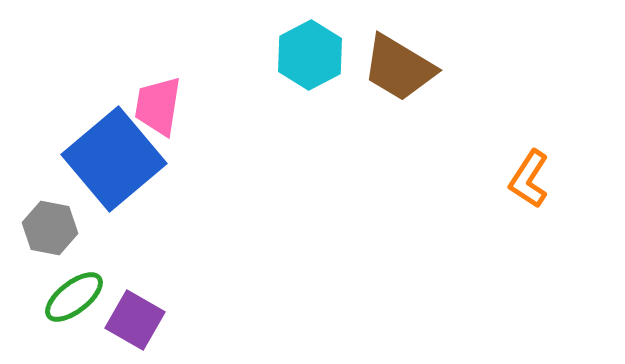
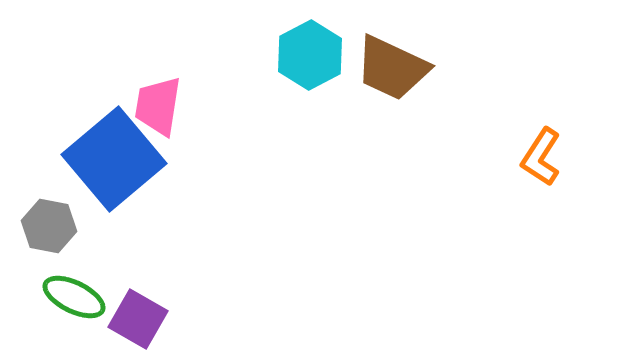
brown trapezoid: moved 7 px left; rotated 6 degrees counterclockwise
orange L-shape: moved 12 px right, 22 px up
gray hexagon: moved 1 px left, 2 px up
green ellipse: rotated 64 degrees clockwise
purple square: moved 3 px right, 1 px up
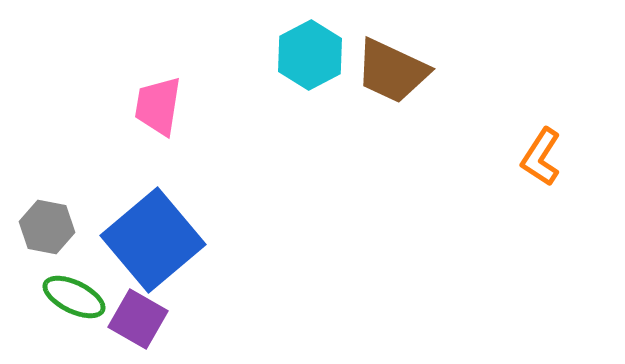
brown trapezoid: moved 3 px down
blue square: moved 39 px right, 81 px down
gray hexagon: moved 2 px left, 1 px down
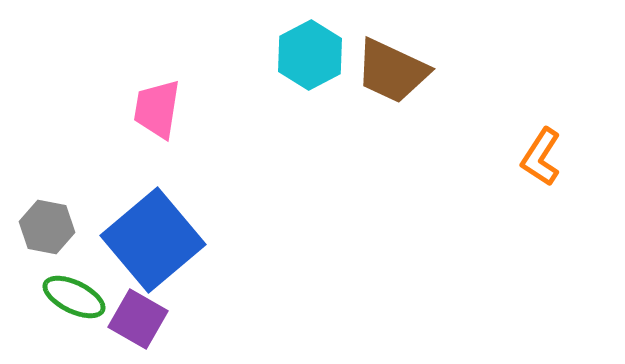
pink trapezoid: moved 1 px left, 3 px down
